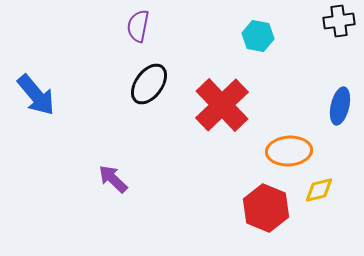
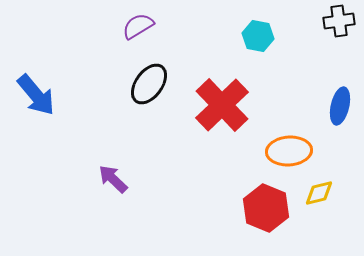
purple semicircle: rotated 48 degrees clockwise
yellow diamond: moved 3 px down
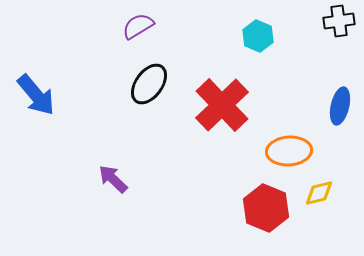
cyan hexagon: rotated 12 degrees clockwise
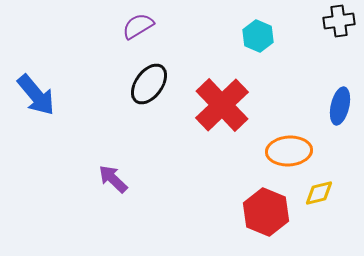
red hexagon: moved 4 px down
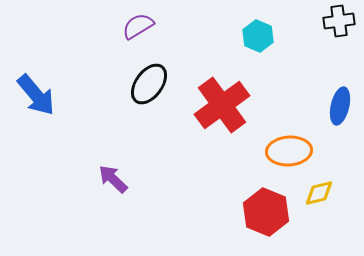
red cross: rotated 8 degrees clockwise
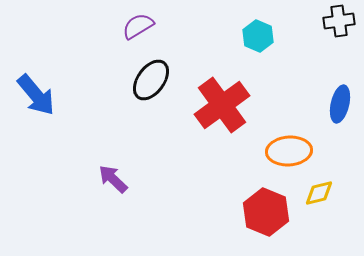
black ellipse: moved 2 px right, 4 px up
blue ellipse: moved 2 px up
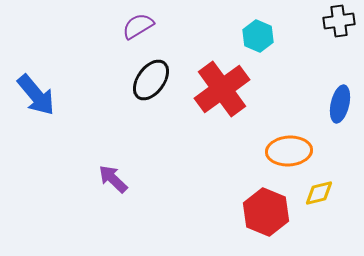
red cross: moved 16 px up
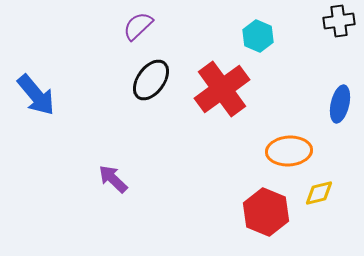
purple semicircle: rotated 12 degrees counterclockwise
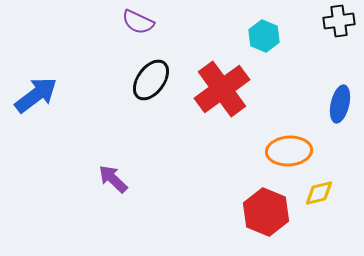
purple semicircle: moved 4 px up; rotated 112 degrees counterclockwise
cyan hexagon: moved 6 px right
blue arrow: rotated 87 degrees counterclockwise
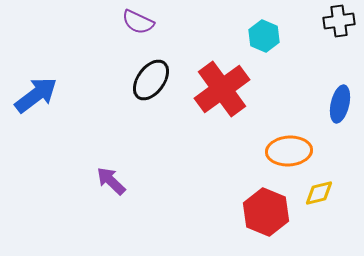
purple arrow: moved 2 px left, 2 px down
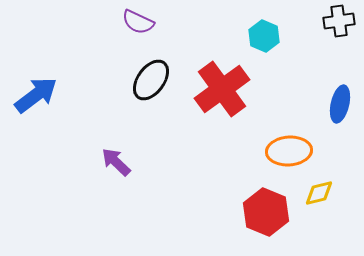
purple arrow: moved 5 px right, 19 px up
